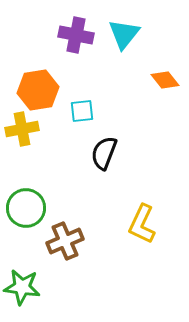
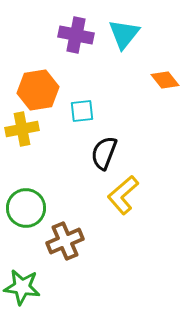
yellow L-shape: moved 19 px left, 29 px up; rotated 24 degrees clockwise
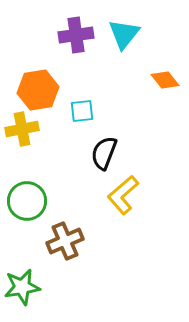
purple cross: rotated 20 degrees counterclockwise
green circle: moved 1 px right, 7 px up
green star: rotated 18 degrees counterclockwise
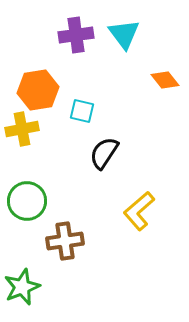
cyan triangle: rotated 16 degrees counterclockwise
cyan square: rotated 20 degrees clockwise
black semicircle: rotated 12 degrees clockwise
yellow L-shape: moved 16 px right, 16 px down
brown cross: rotated 15 degrees clockwise
green star: rotated 12 degrees counterclockwise
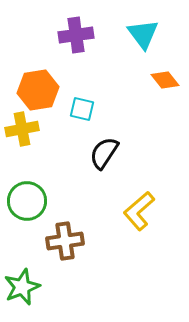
cyan triangle: moved 19 px right
cyan square: moved 2 px up
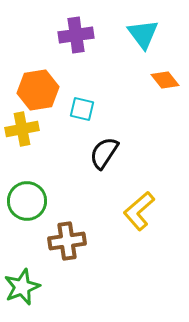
brown cross: moved 2 px right
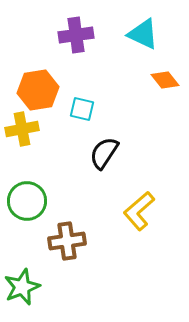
cyan triangle: rotated 28 degrees counterclockwise
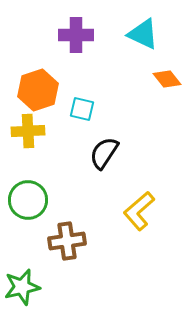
purple cross: rotated 8 degrees clockwise
orange diamond: moved 2 px right, 1 px up
orange hexagon: rotated 9 degrees counterclockwise
yellow cross: moved 6 px right, 2 px down; rotated 8 degrees clockwise
green circle: moved 1 px right, 1 px up
green star: rotated 9 degrees clockwise
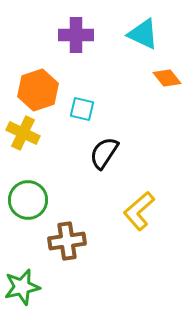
orange diamond: moved 1 px up
yellow cross: moved 5 px left, 2 px down; rotated 28 degrees clockwise
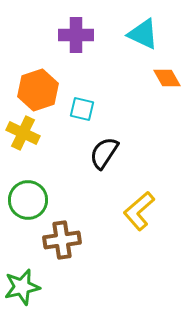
orange diamond: rotated 8 degrees clockwise
brown cross: moved 5 px left, 1 px up
